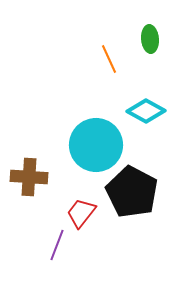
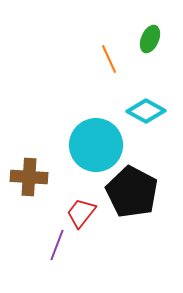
green ellipse: rotated 28 degrees clockwise
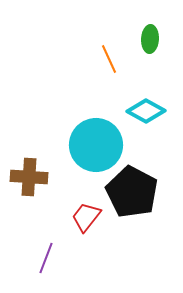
green ellipse: rotated 20 degrees counterclockwise
red trapezoid: moved 5 px right, 4 px down
purple line: moved 11 px left, 13 px down
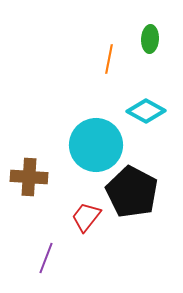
orange line: rotated 36 degrees clockwise
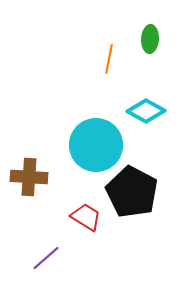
red trapezoid: rotated 84 degrees clockwise
purple line: rotated 28 degrees clockwise
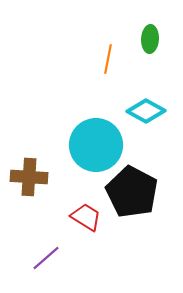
orange line: moved 1 px left
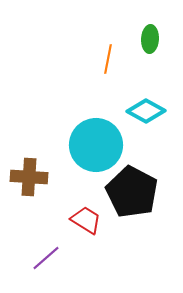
red trapezoid: moved 3 px down
